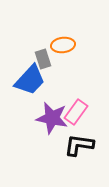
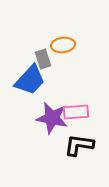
pink rectangle: rotated 50 degrees clockwise
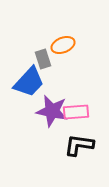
orange ellipse: rotated 15 degrees counterclockwise
blue trapezoid: moved 1 px left, 2 px down
purple star: moved 7 px up
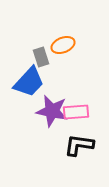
gray rectangle: moved 2 px left, 2 px up
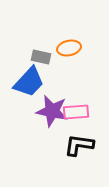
orange ellipse: moved 6 px right, 3 px down; rotated 10 degrees clockwise
gray rectangle: rotated 60 degrees counterclockwise
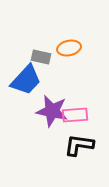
blue trapezoid: moved 3 px left, 2 px up
pink rectangle: moved 1 px left, 3 px down
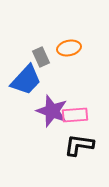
gray rectangle: rotated 54 degrees clockwise
purple star: rotated 8 degrees clockwise
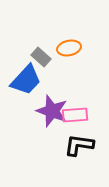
gray rectangle: rotated 24 degrees counterclockwise
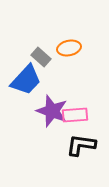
black L-shape: moved 2 px right
